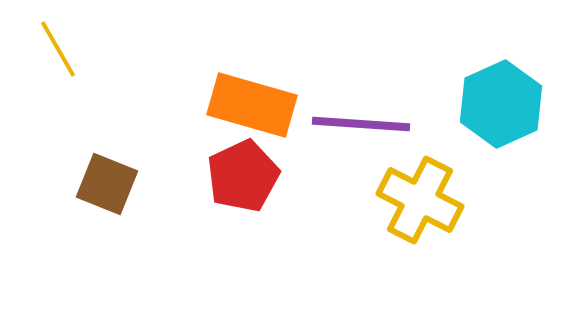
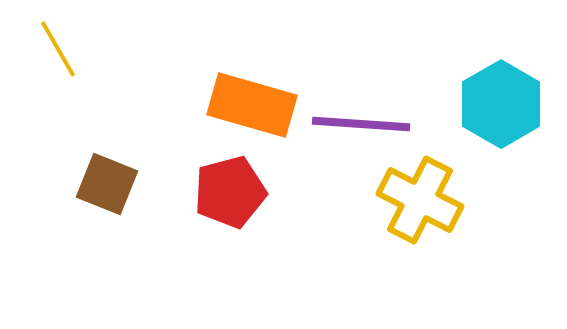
cyan hexagon: rotated 6 degrees counterclockwise
red pentagon: moved 13 px left, 16 px down; rotated 10 degrees clockwise
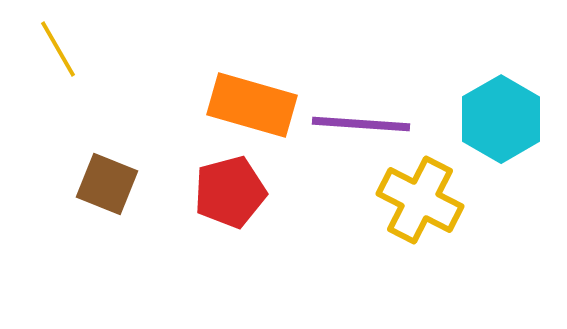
cyan hexagon: moved 15 px down
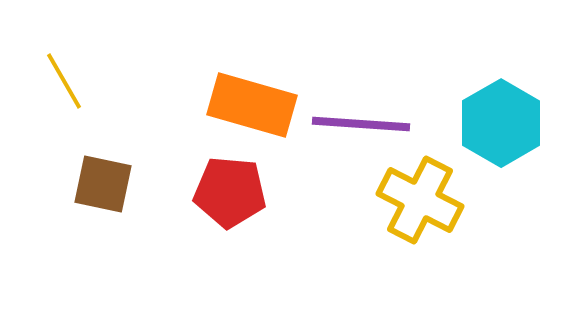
yellow line: moved 6 px right, 32 px down
cyan hexagon: moved 4 px down
brown square: moved 4 px left; rotated 10 degrees counterclockwise
red pentagon: rotated 20 degrees clockwise
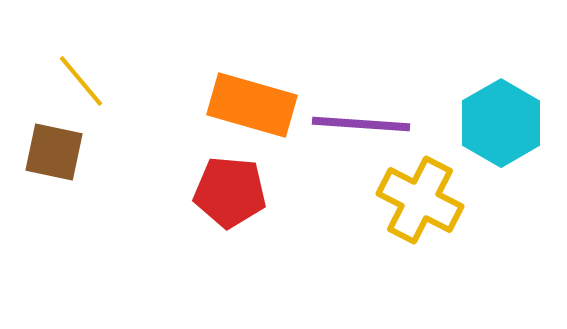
yellow line: moved 17 px right; rotated 10 degrees counterclockwise
brown square: moved 49 px left, 32 px up
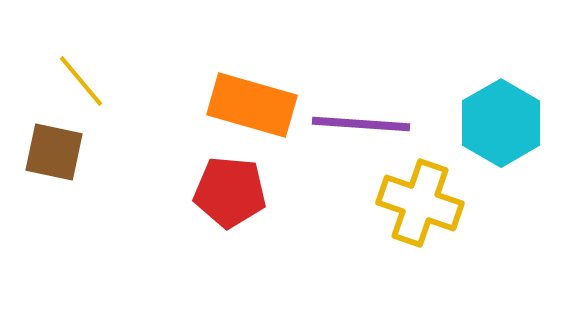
yellow cross: moved 3 px down; rotated 8 degrees counterclockwise
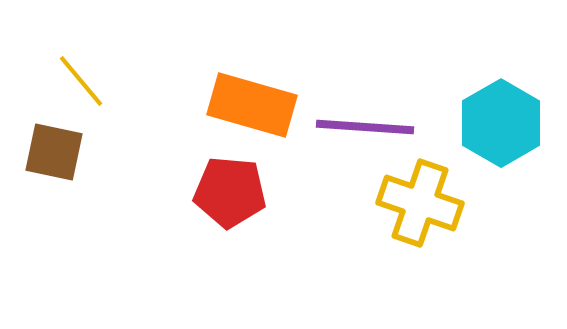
purple line: moved 4 px right, 3 px down
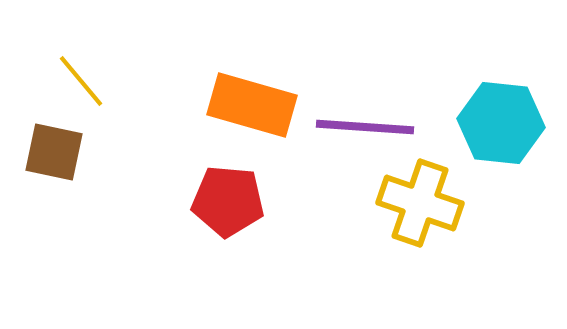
cyan hexagon: rotated 24 degrees counterclockwise
red pentagon: moved 2 px left, 9 px down
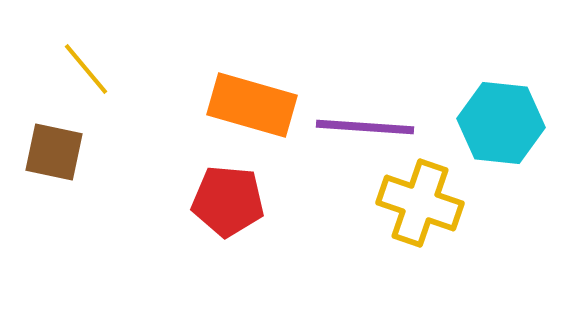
yellow line: moved 5 px right, 12 px up
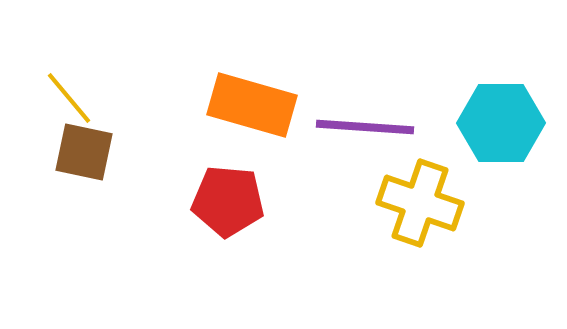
yellow line: moved 17 px left, 29 px down
cyan hexagon: rotated 6 degrees counterclockwise
brown square: moved 30 px right
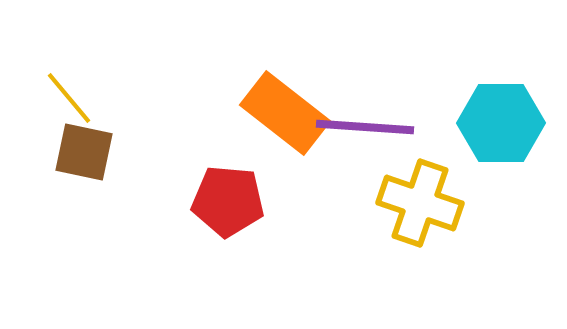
orange rectangle: moved 33 px right, 8 px down; rotated 22 degrees clockwise
